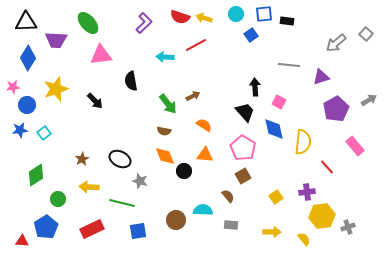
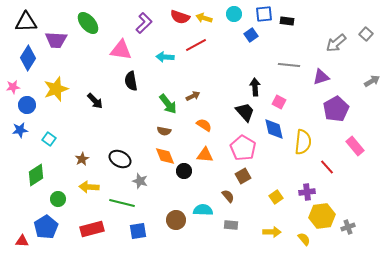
cyan circle at (236, 14): moved 2 px left
pink triangle at (101, 55): moved 20 px right, 5 px up; rotated 15 degrees clockwise
gray arrow at (369, 100): moved 3 px right, 19 px up
cyan square at (44, 133): moved 5 px right, 6 px down; rotated 16 degrees counterclockwise
red rectangle at (92, 229): rotated 10 degrees clockwise
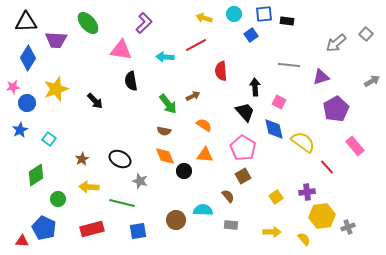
red semicircle at (180, 17): moved 41 px right, 54 px down; rotated 66 degrees clockwise
blue circle at (27, 105): moved 2 px up
blue star at (20, 130): rotated 21 degrees counterclockwise
yellow semicircle at (303, 142): rotated 60 degrees counterclockwise
blue pentagon at (46, 227): moved 2 px left, 1 px down; rotated 15 degrees counterclockwise
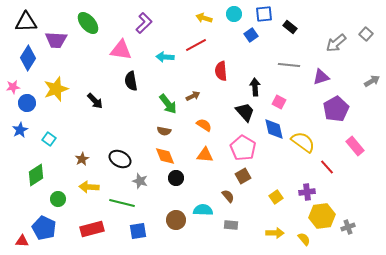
black rectangle at (287, 21): moved 3 px right, 6 px down; rotated 32 degrees clockwise
black circle at (184, 171): moved 8 px left, 7 px down
yellow arrow at (272, 232): moved 3 px right, 1 px down
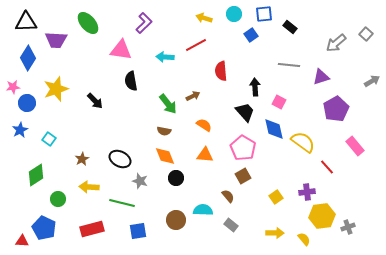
gray rectangle at (231, 225): rotated 32 degrees clockwise
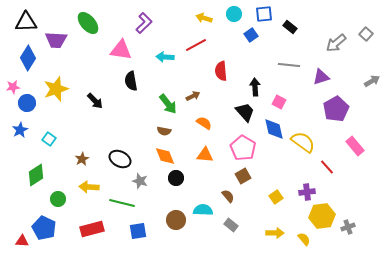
orange semicircle at (204, 125): moved 2 px up
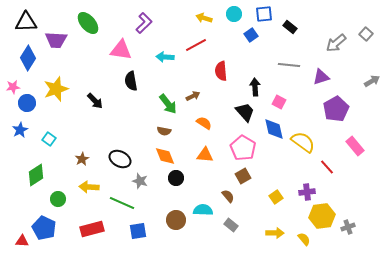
green line at (122, 203): rotated 10 degrees clockwise
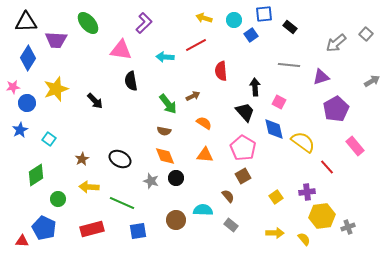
cyan circle at (234, 14): moved 6 px down
gray star at (140, 181): moved 11 px right
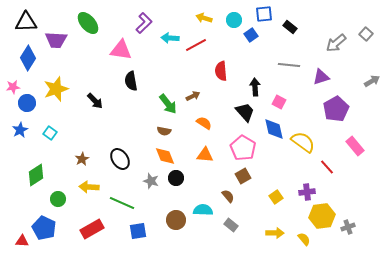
cyan arrow at (165, 57): moved 5 px right, 19 px up
cyan square at (49, 139): moved 1 px right, 6 px up
black ellipse at (120, 159): rotated 30 degrees clockwise
red rectangle at (92, 229): rotated 15 degrees counterclockwise
